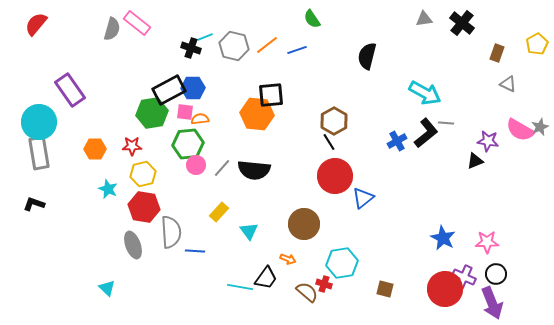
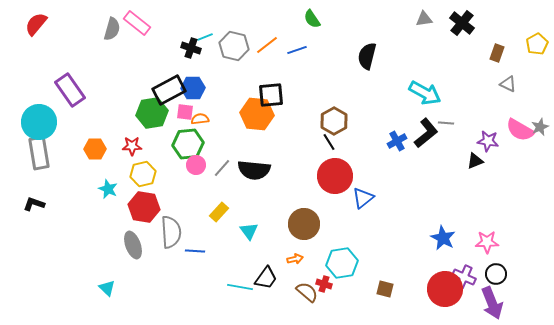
orange arrow at (288, 259): moved 7 px right; rotated 35 degrees counterclockwise
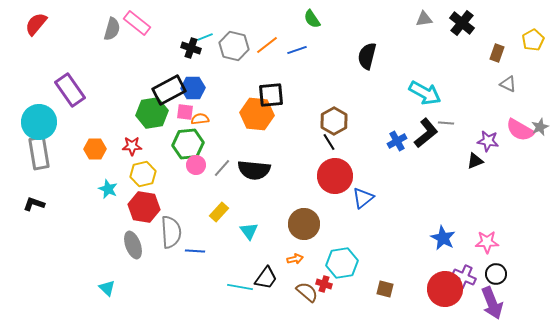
yellow pentagon at (537, 44): moved 4 px left, 4 px up
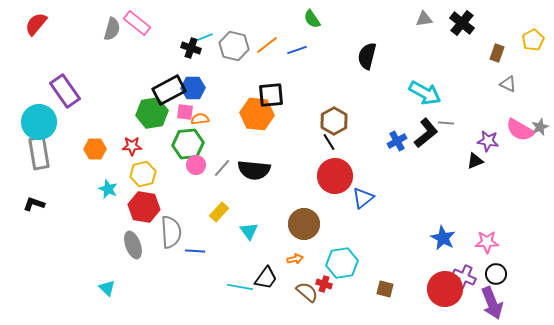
purple rectangle at (70, 90): moved 5 px left, 1 px down
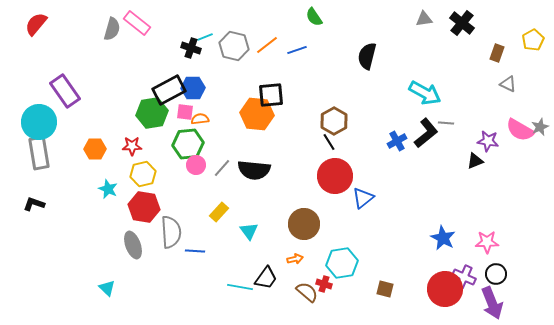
green semicircle at (312, 19): moved 2 px right, 2 px up
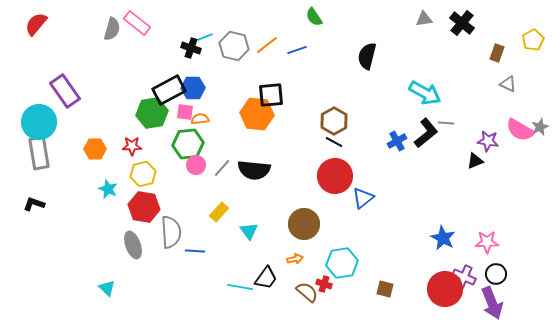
black line at (329, 142): moved 5 px right; rotated 30 degrees counterclockwise
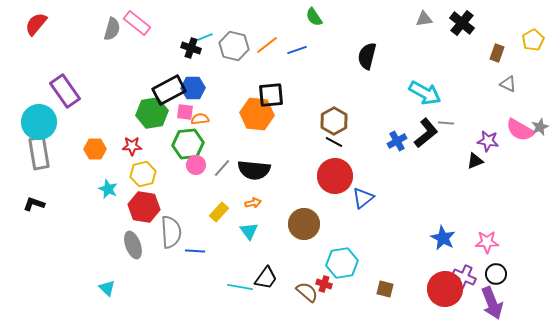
orange arrow at (295, 259): moved 42 px left, 56 px up
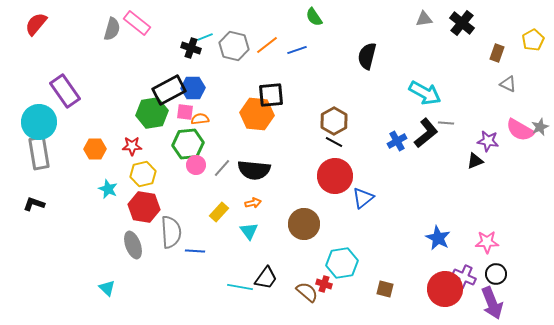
blue star at (443, 238): moved 5 px left
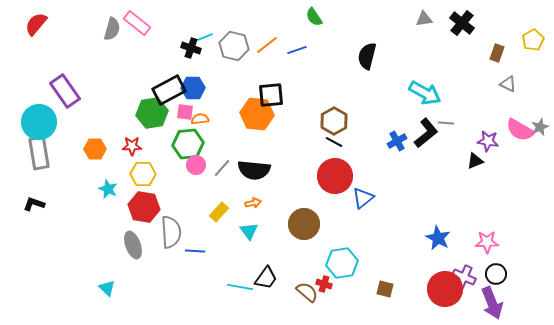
yellow hexagon at (143, 174): rotated 15 degrees clockwise
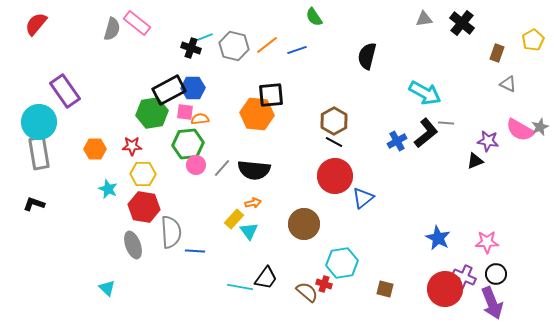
yellow rectangle at (219, 212): moved 15 px right, 7 px down
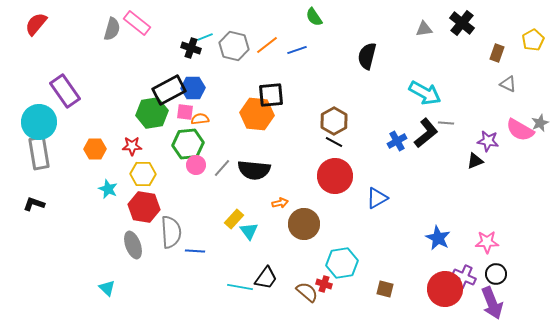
gray triangle at (424, 19): moved 10 px down
gray star at (540, 127): moved 4 px up
blue triangle at (363, 198): moved 14 px right; rotated 10 degrees clockwise
orange arrow at (253, 203): moved 27 px right
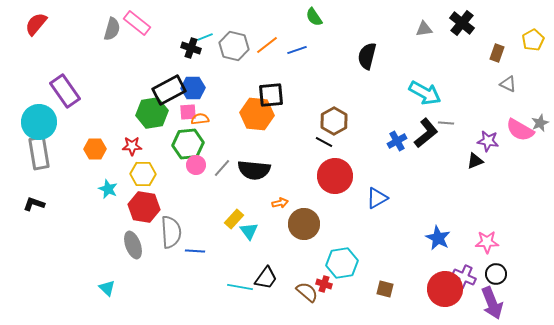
pink square at (185, 112): moved 3 px right; rotated 12 degrees counterclockwise
black line at (334, 142): moved 10 px left
